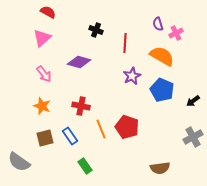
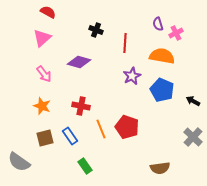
orange semicircle: rotated 20 degrees counterclockwise
black arrow: rotated 64 degrees clockwise
gray cross: rotated 18 degrees counterclockwise
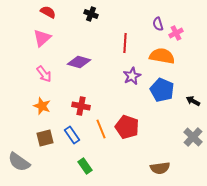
black cross: moved 5 px left, 16 px up
blue rectangle: moved 2 px right, 1 px up
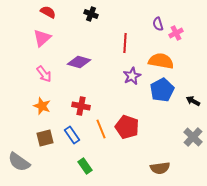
orange semicircle: moved 1 px left, 5 px down
blue pentagon: rotated 20 degrees clockwise
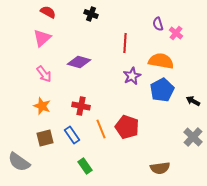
pink cross: rotated 24 degrees counterclockwise
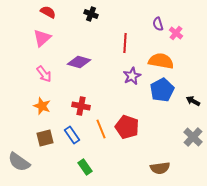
green rectangle: moved 1 px down
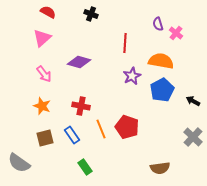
gray semicircle: moved 1 px down
